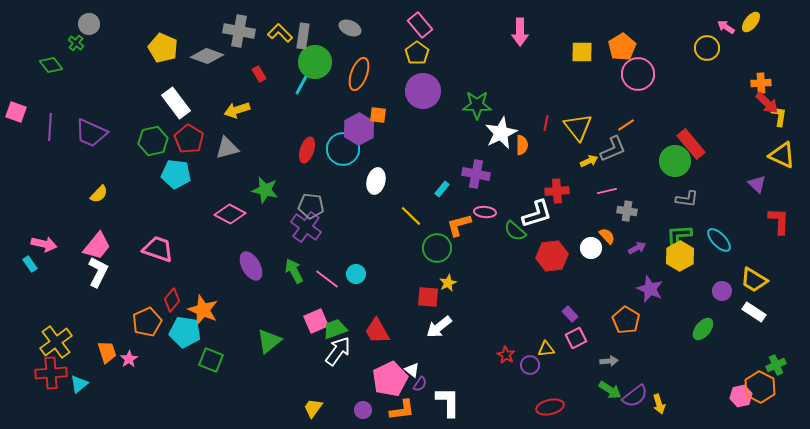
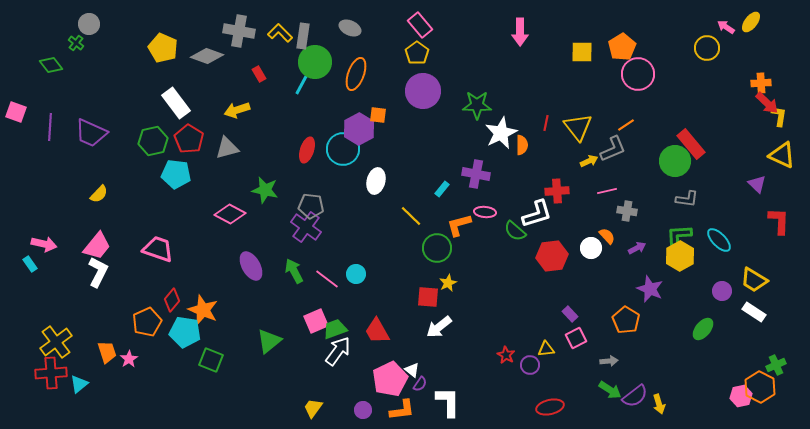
orange ellipse at (359, 74): moved 3 px left
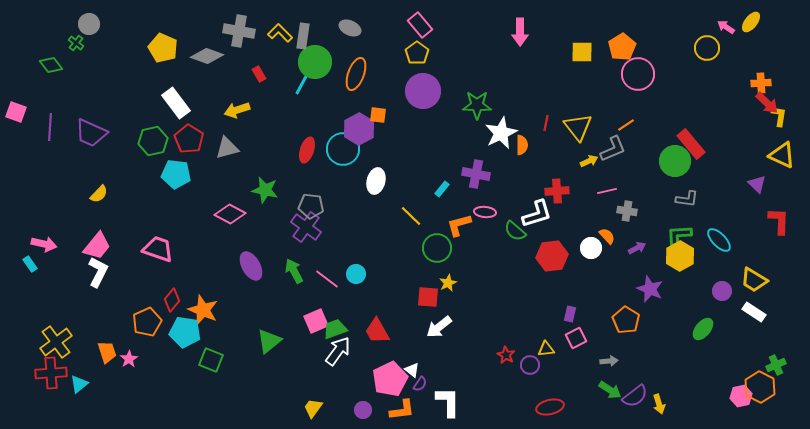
purple rectangle at (570, 314): rotated 56 degrees clockwise
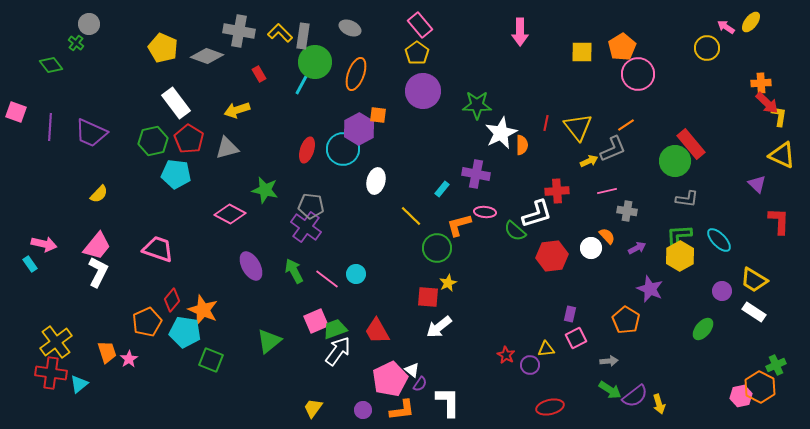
red cross at (51, 373): rotated 12 degrees clockwise
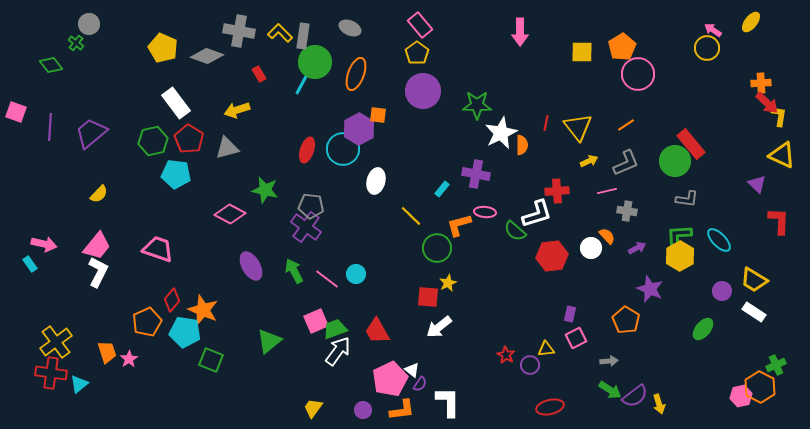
pink arrow at (726, 27): moved 13 px left, 3 px down
purple trapezoid at (91, 133): rotated 116 degrees clockwise
gray L-shape at (613, 149): moved 13 px right, 14 px down
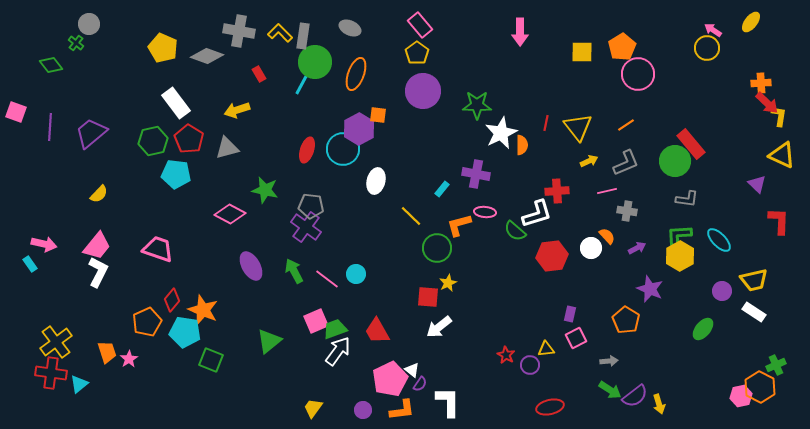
yellow trapezoid at (754, 280): rotated 44 degrees counterclockwise
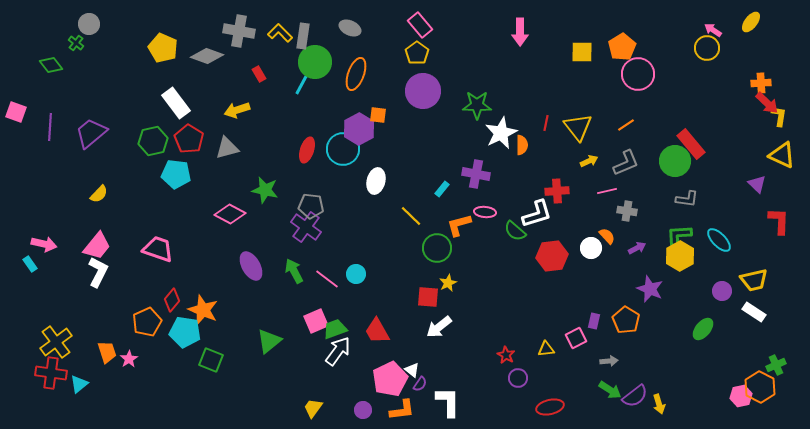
purple rectangle at (570, 314): moved 24 px right, 7 px down
purple circle at (530, 365): moved 12 px left, 13 px down
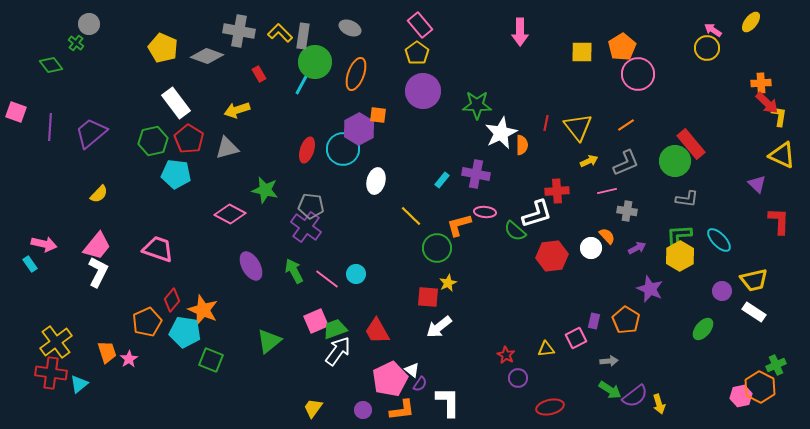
cyan rectangle at (442, 189): moved 9 px up
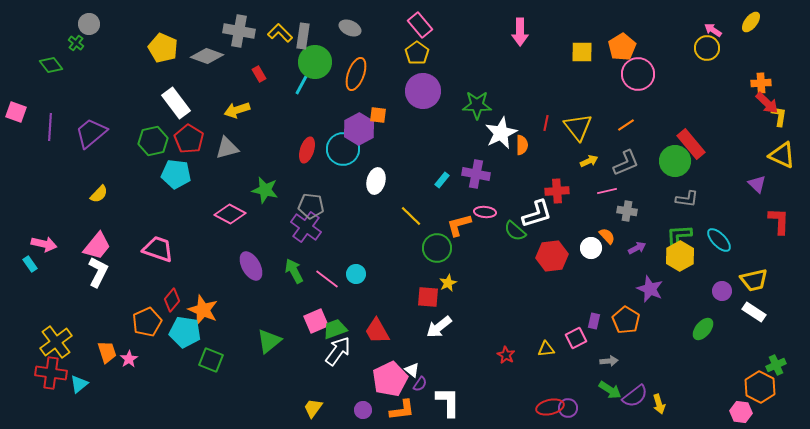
purple circle at (518, 378): moved 50 px right, 30 px down
pink hexagon at (741, 396): moved 16 px down; rotated 20 degrees clockwise
